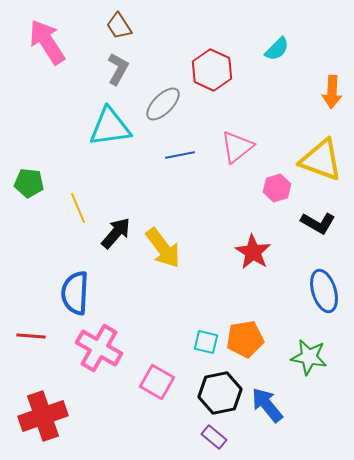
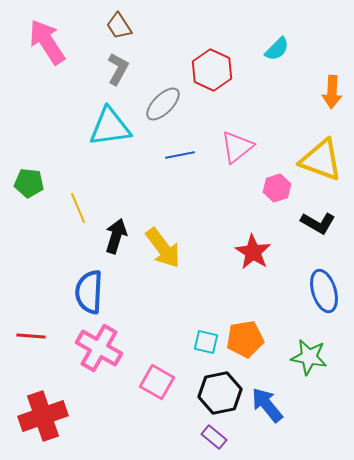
black arrow: moved 3 px down; rotated 24 degrees counterclockwise
blue semicircle: moved 14 px right, 1 px up
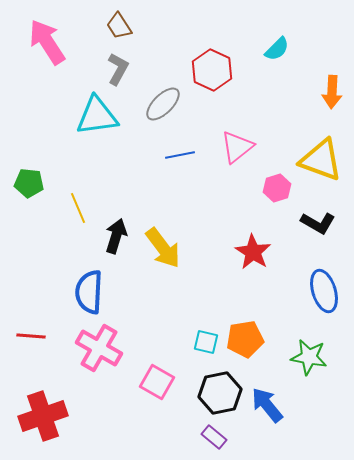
cyan triangle: moved 13 px left, 11 px up
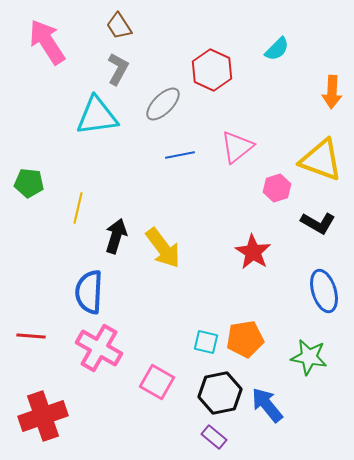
yellow line: rotated 36 degrees clockwise
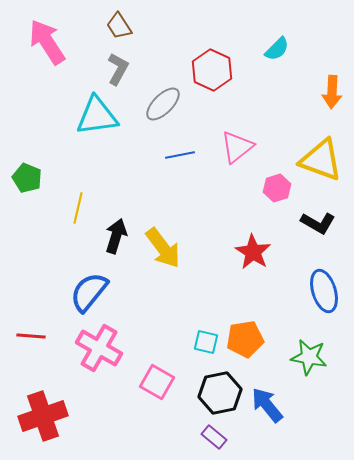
green pentagon: moved 2 px left, 5 px up; rotated 16 degrees clockwise
blue semicircle: rotated 36 degrees clockwise
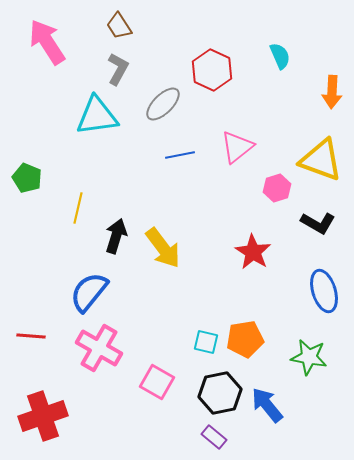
cyan semicircle: moved 3 px right, 7 px down; rotated 68 degrees counterclockwise
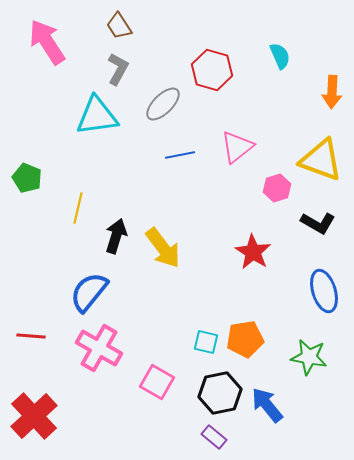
red hexagon: rotated 9 degrees counterclockwise
red cross: moved 9 px left; rotated 24 degrees counterclockwise
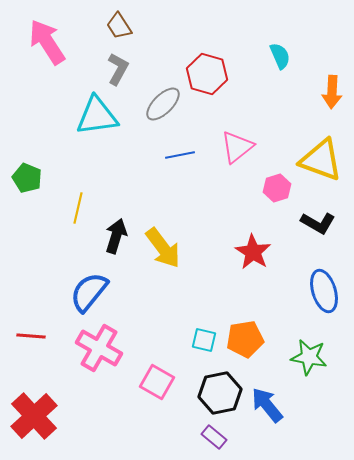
red hexagon: moved 5 px left, 4 px down
cyan square: moved 2 px left, 2 px up
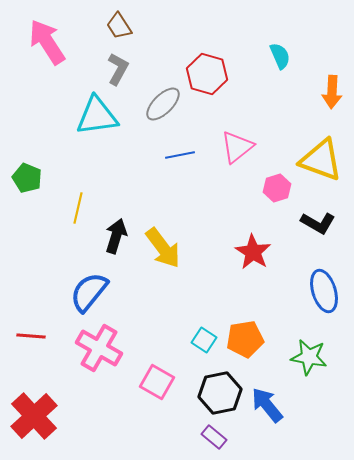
cyan square: rotated 20 degrees clockwise
